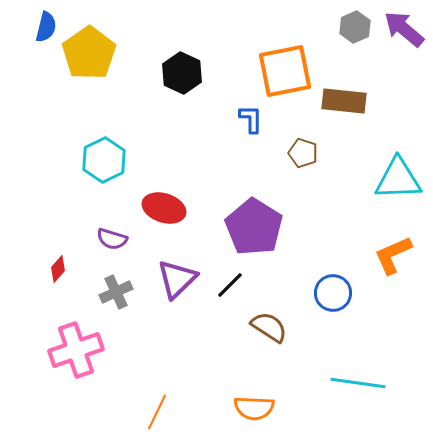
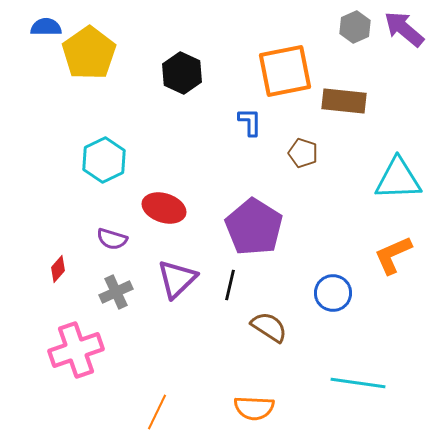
blue semicircle: rotated 104 degrees counterclockwise
blue L-shape: moved 1 px left, 3 px down
black line: rotated 32 degrees counterclockwise
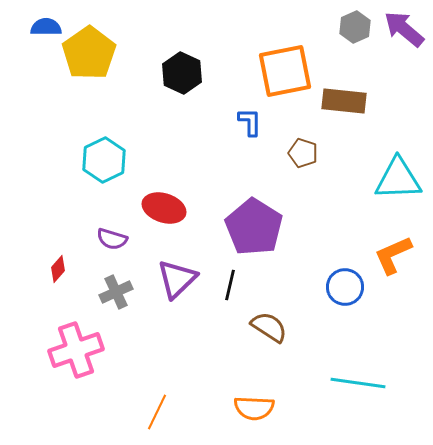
blue circle: moved 12 px right, 6 px up
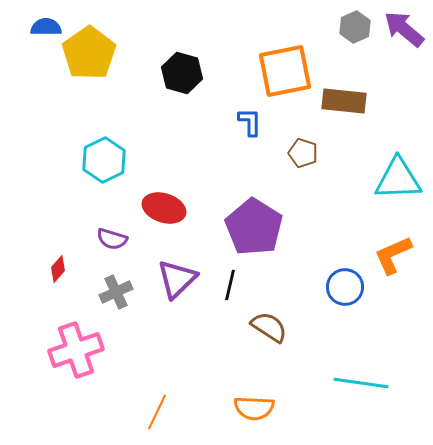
black hexagon: rotated 9 degrees counterclockwise
cyan line: moved 3 px right
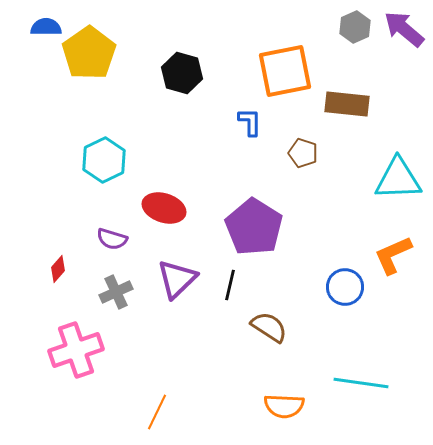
brown rectangle: moved 3 px right, 3 px down
orange semicircle: moved 30 px right, 2 px up
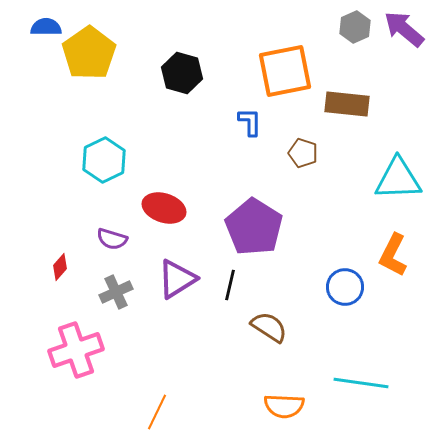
orange L-shape: rotated 39 degrees counterclockwise
red diamond: moved 2 px right, 2 px up
purple triangle: rotated 12 degrees clockwise
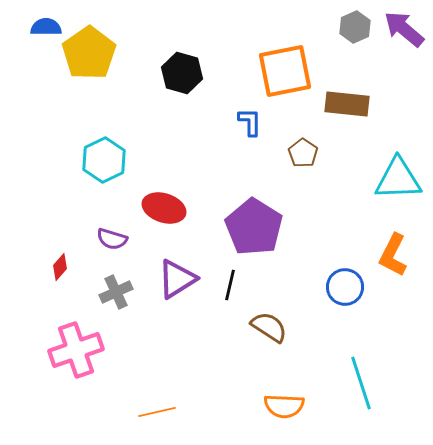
brown pentagon: rotated 16 degrees clockwise
cyan line: rotated 64 degrees clockwise
orange line: rotated 51 degrees clockwise
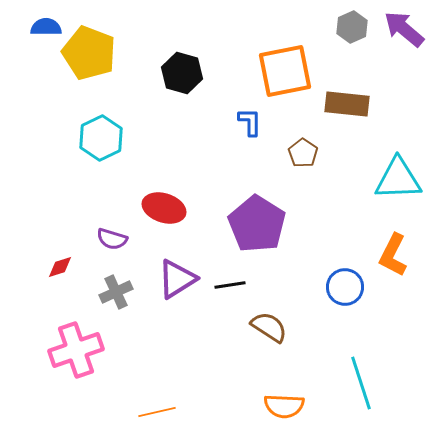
gray hexagon: moved 3 px left
yellow pentagon: rotated 16 degrees counterclockwise
cyan hexagon: moved 3 px left, 22 px up
purple pentagon: moved 3 px right, 3 px up
red diamond: rotated 32 degrees clockwise
black line: rotated 68 degrees clockwise
